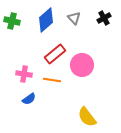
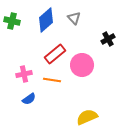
black cross: moved 4 px right, 21 px down
pink cross: rotated 21 degrees counterclockwise
yellow semicircle: rotated 105 degrees clockwise
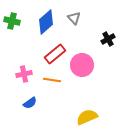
blue diamond: moved 2 px down
blue semicircle: moved 1 px right, 4 px down
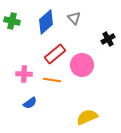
pink cross: rotated 14 degrees clockwise
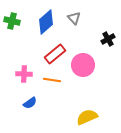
pink circle: moved 1 px right
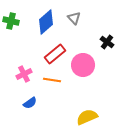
green cross: moved 1 px left
black cross: moved 1 px left, 3 px down; rotated 24 degrees counterclockwise
pink cross: rotated 28 degrees counterclockwise
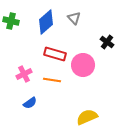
red rectangle: rotated 55 degrees clockwise
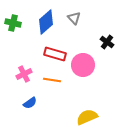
green cross: moved 2 px right, 2 px down
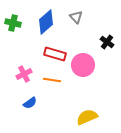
gray triangle: moved 2 px right, 1 px up
